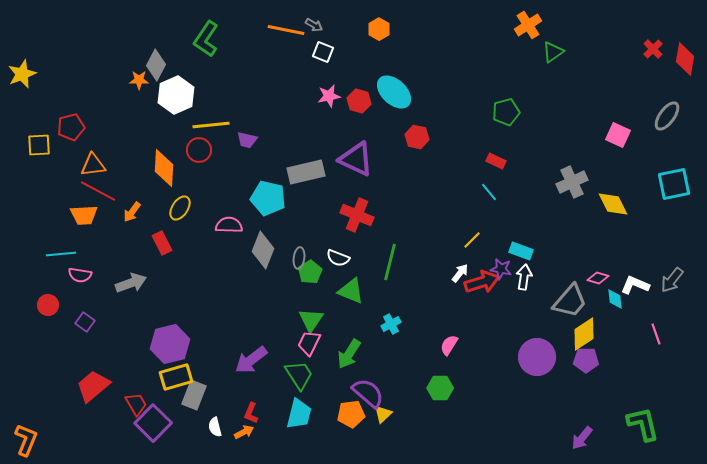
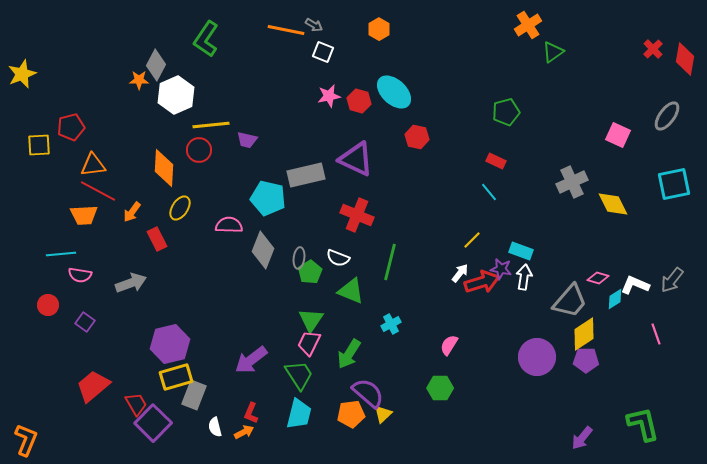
gray rectangle at (306, 172): moved 3 px down
red rectangle at (162, 243): moved 5 px left, 4 px up
cyan diamond at (615, 299): rotated 65 degrees clockwise
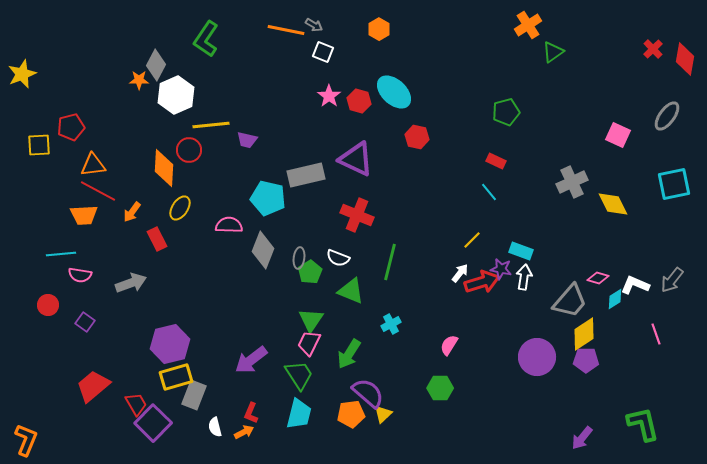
pink star at (329, 96): rotated 25 degrees counterclockwise
red circle at (199, 150): moved 10 px left
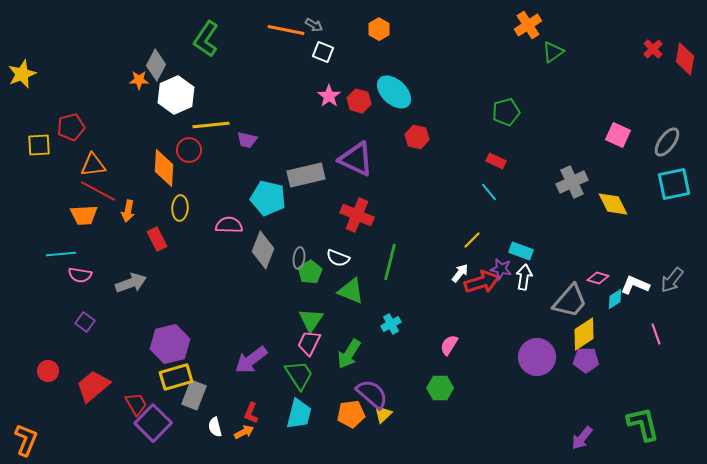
gray ellipse at (667, 116): moved 26 px down
yellow ellipse at (180, 208): rotated 30 degrees counterclockwise
orange arrow at (132, 212): moved 4 px left, 1 px up; rotated 25 degrees counterclockwise
red circle at (48, 305): moved 66 px down
purple semicircle at (368, 393): moved 4 px right, 1 px down
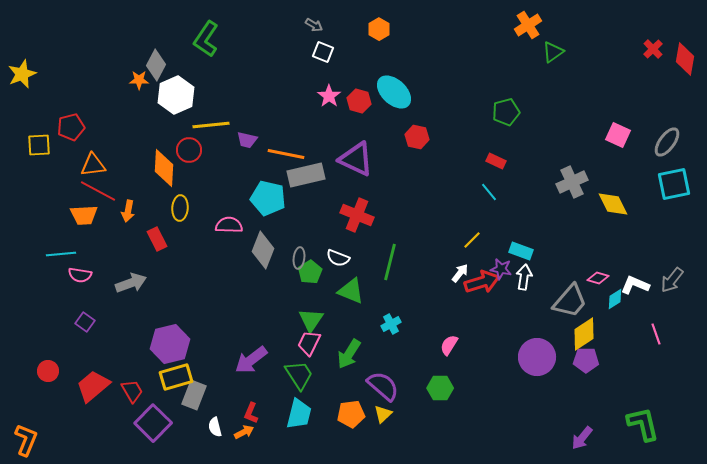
orange line at (286, 30): moved 124 px down
purple semicircle at (372, 394): moved 11 px right, 8 px up
red trapezoid at (136, 404): moved 4 px left, 13 px up
